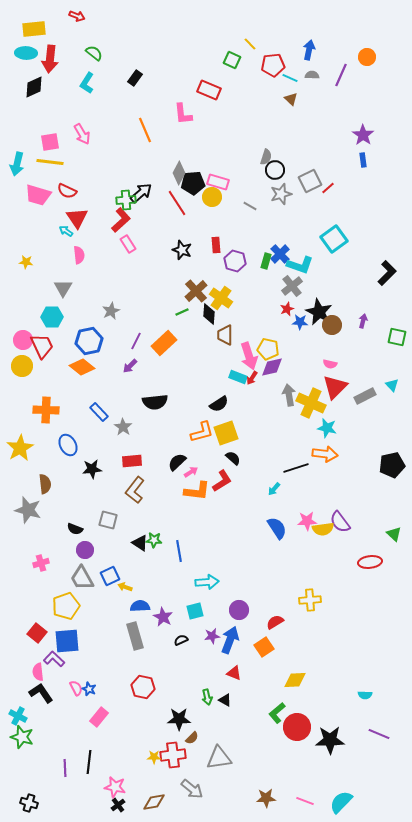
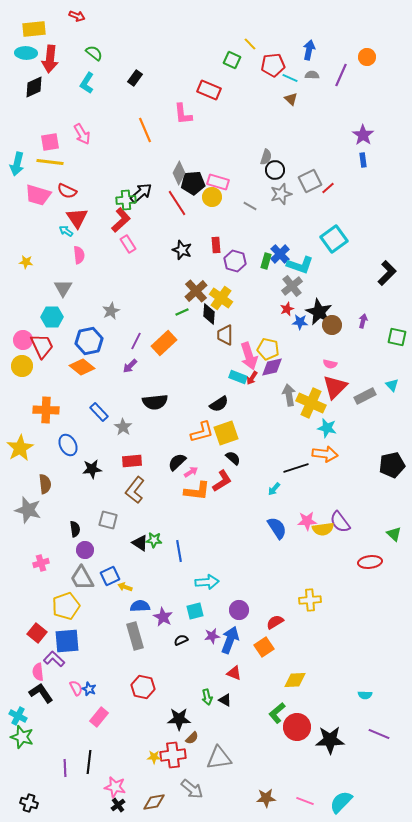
black semicircle at (75, 529): rotated 119 degrees counterclockwise
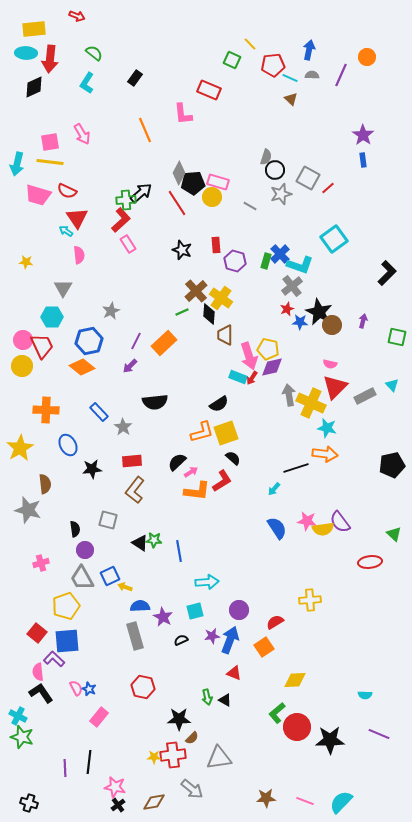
gray square at (310, 181): moved 2 px left, 3 px up; rotated 35 degrees counterclockwise
pink star at (307, 521): rotated 12 degrees clockwise
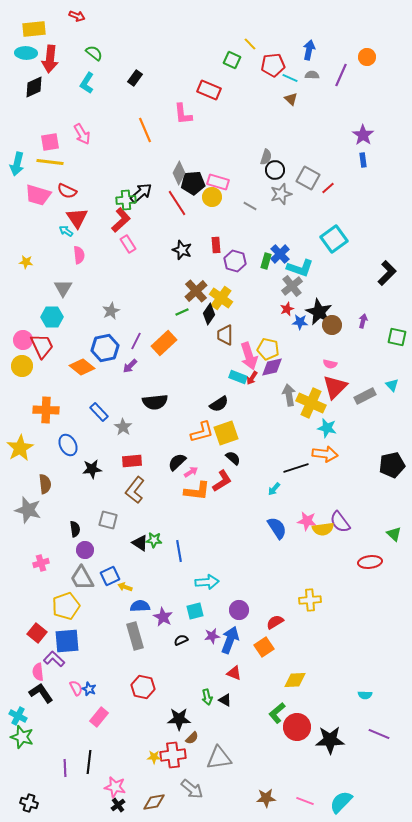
cyan L-shape at (300, 265): moved 3 px down
black diamond at (209, 314): rotated 30 degrees clockwise
blue hexagon at (89, 341): moved 16 px right, 7 px down
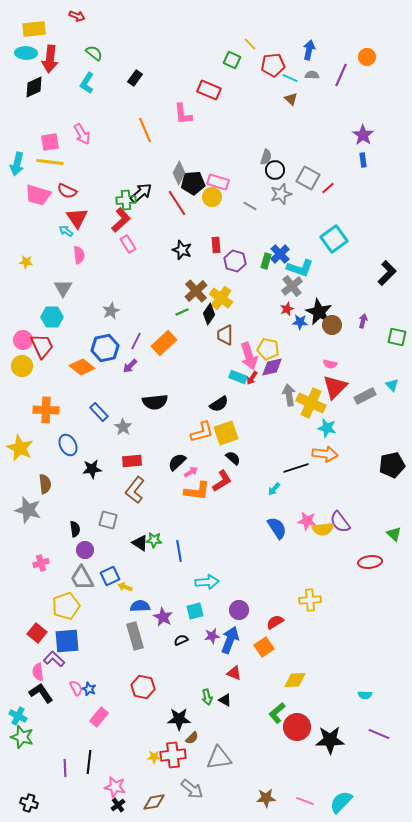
yellow star at (20, 448): rotated 16 degrees counterclockwise
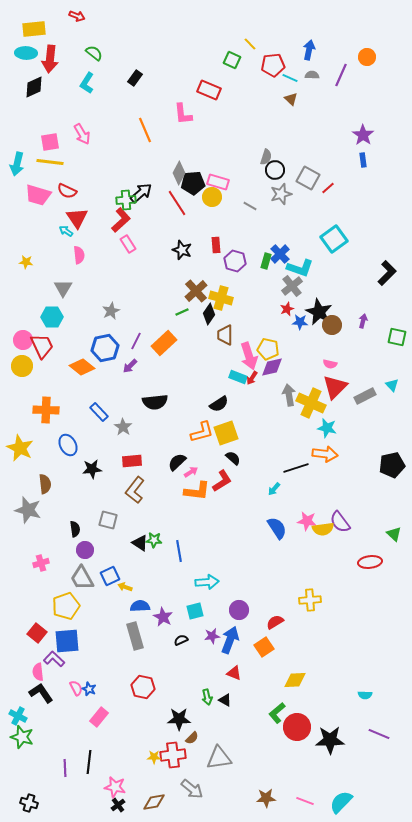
yellow cross at (221, 298): rotated 20 degrees counterclockwise
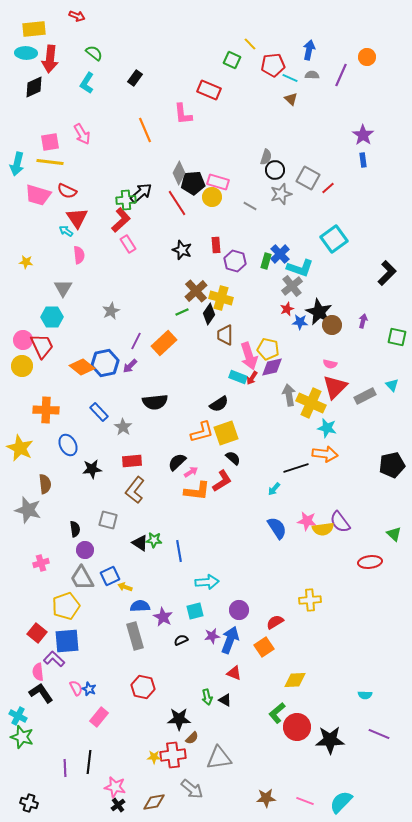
blue hexagon at (105, 348): moved 15 px down
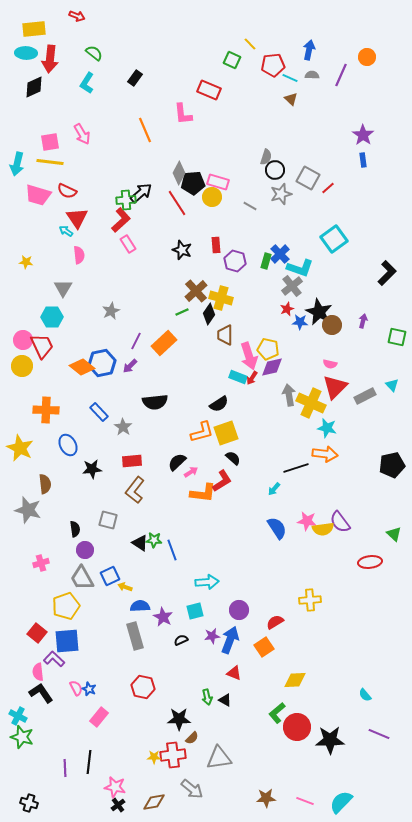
blue hexagon at (105, 363): moved 3 px left
orange L-shape at (197, 491): moved 6 px right, 2 px down
blue line at (179, 551): moved 7 px left, 1 px up; rotated 10 degrees counterclockwise
cyan semicircle at (365, 695): rotated 48 degrees clockwise
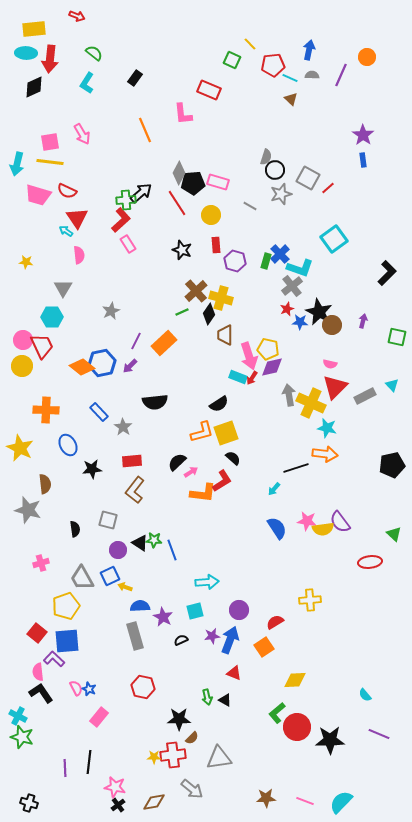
yellow circle at (212, 197): moved 1 px left, 18 px down
purple circle at (85, 550): moved 33 px right
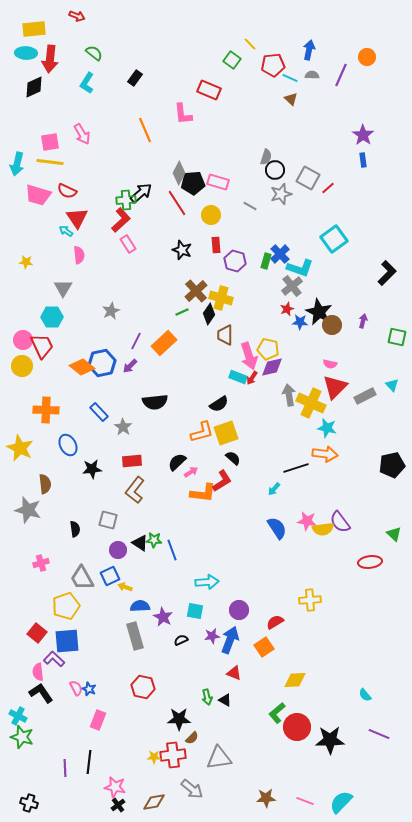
green square at (232, 60): rotated 12 degrees clockwise
cyan square at (195, 611): rotated 24 degrees clockwise
pink rectangle at (99, 717): moved 1 px left, 3 px down; rotated 18 degrees counterclockwise
